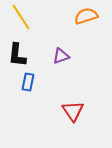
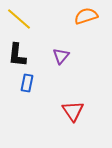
yellow line: moved 2 px left, 2 px down; rotated 16 degrees counterclockwise
purple triangle: rotated 30 degrees counterclockwise
blue rectangle: moved 1 px left, 1 px down
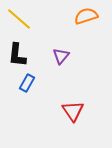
blue rectangle: rotated 18 degrees clockwise
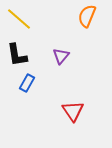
orange semicircle: moved 1 px right; rotated 50 degrees counterclockwise
black L-shape: rotated 15 degrees counterclockwise
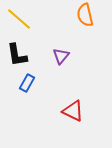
orange semicircle: moved 2 px left, 1 px up; rotated 35 degrees counterclockwise
red triangle: rotated 30 degrees counterclockwise
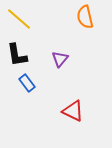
orange semicircle: moved 2 px down
purple triangle: moved 1 px left, 3 px down
blue rectangle: rotated 66 degrees counterclockwise
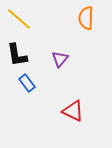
orange semicircle: moved 1 px right, 1 px down; rotated 15 degrees clockwise
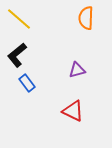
black L-shape: rotated 60 degrees clockwise
purple triangle: moved 17 px right, 11 px down; rotated 36 degrees clockwise
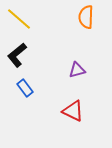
orange semicircle: moved 1 px up
blue rectangle: moved 2 px left, 5 px down
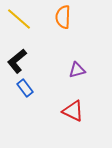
orange semicircle: moved 23 px left
black L-shape: moved 6 px down
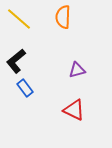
black L-shape: moved 1 px left
red triangle: moved 1 px right, 1 px up
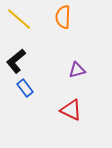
red triangle: moved 3 px left
